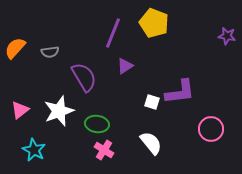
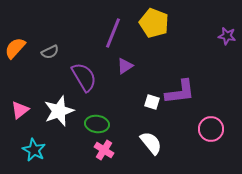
gray semicircle: rotated 18 degrees counterclockwise
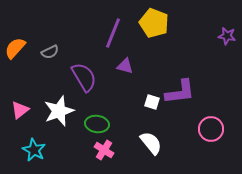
purple triangle: rotated 48 degrees clockwise
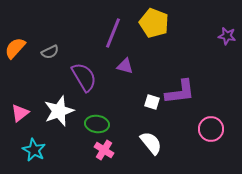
pink triangle: moved 3 px down
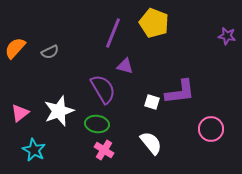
purple semicircle: moved 19 px right, 12 px down
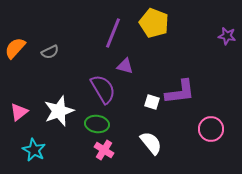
pink triangle: moved 1 px left, 1 px up
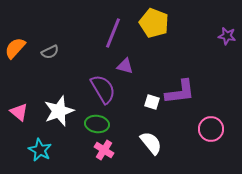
pink triangle: rotated 42 degrees counterclockwise
cyan star: moved 6 px right
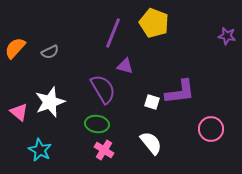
white star: moved 9 px left, 9 px up
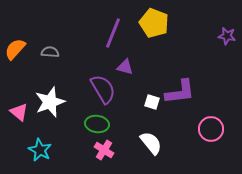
orange semicircle: moved 1 px down
gray semicircle: rotated 150 degrees counterclockwise
purple triangle: moved 1 px down
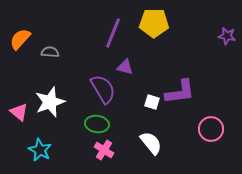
yellow pentagon: rotated 20 degrees counterclockwise
orange semicircle: moved 5 px right, 10 px up
